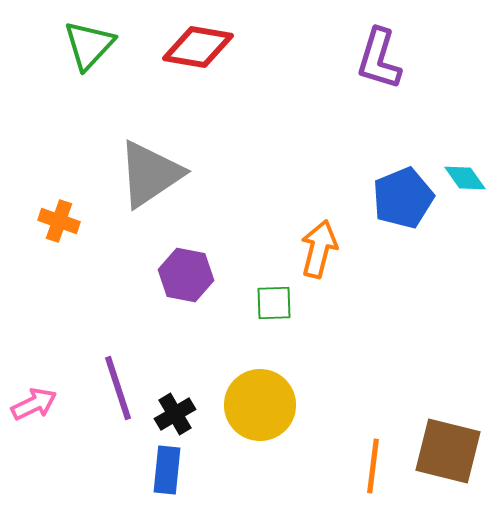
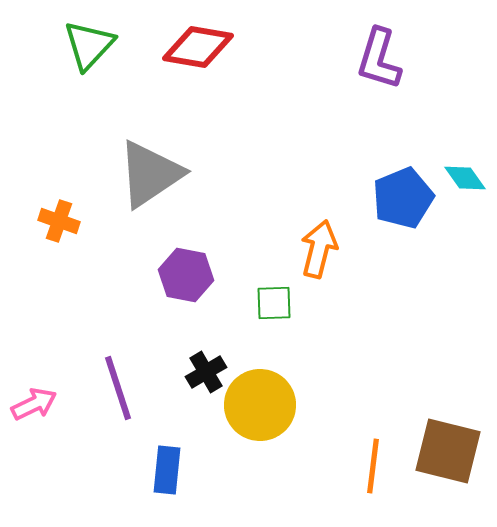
black cross: moved 31 px right, 42 px up
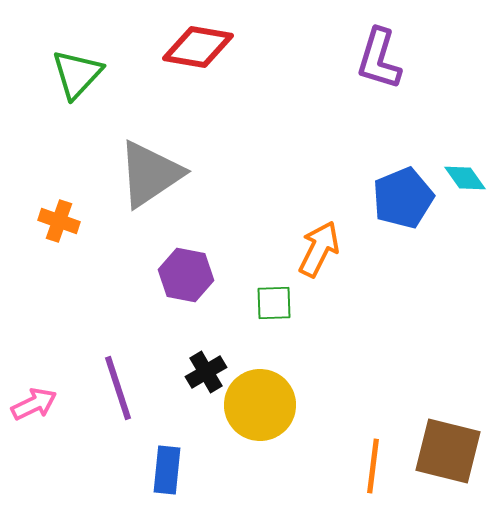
green triangle: moved 12 px left, 29 px down
orange arrow: rotated 12 degrees clockwise
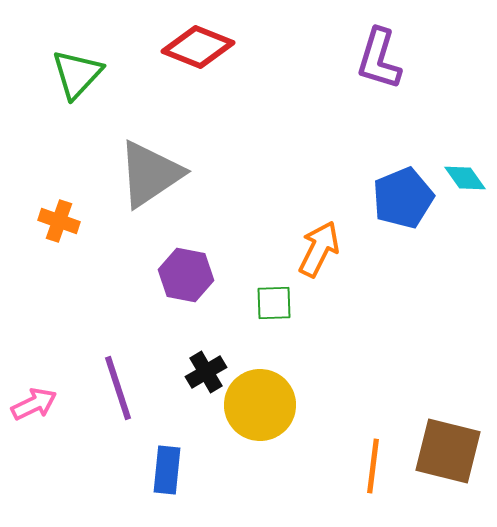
red diamond: rotated 12 degrees clockwise
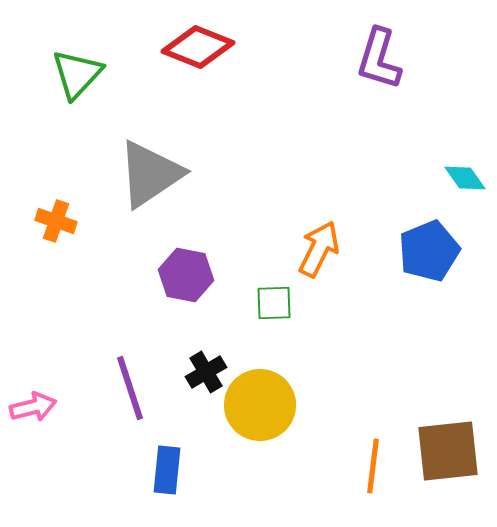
blue pentagon: moved 26 px right, 53 px down
orange cross: moved 3 px left
purple line: moved 12 px right
pink arrow: moved 1 px left, 3 px down; rotated 12 degrees clockwise
brown square: rotated 20 degrees counterclockwise
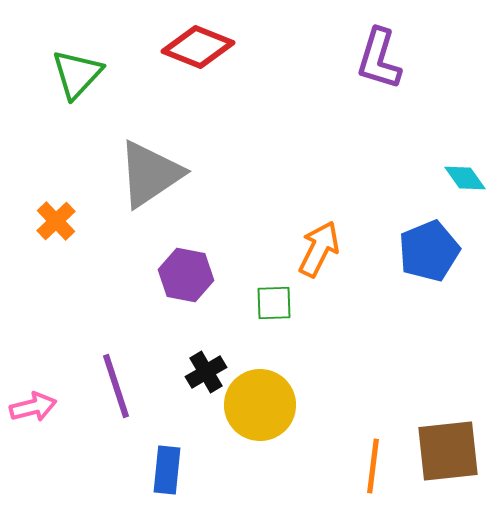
orange cross: rotated 27 degrees clockwise
purple line: moved 14 px left, 2 px up
